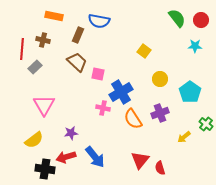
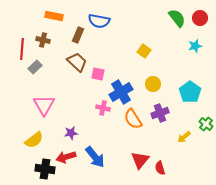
red circle: moved 1 px left, 2 px up
cyan star: rotated 16 degrees counterclockwise
yellow circle: moved 7 px left, 5 px down
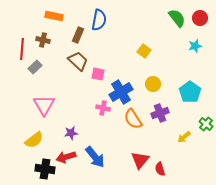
blue semicircle: moved 1 px up; rotated 90 degrees counterclockwise
brown trapezoid: moved 1 px right, 1 px up
red semicircle: moved 1 px down
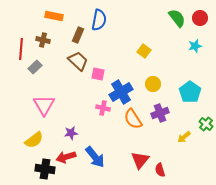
red line: moved 1 px left
red semicircle: moved 1 px down
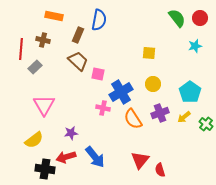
yellow square: moved 5 px right, 2 px down; rotated 32 degrees counterclockwise
yellow arrow: moved 20 px up
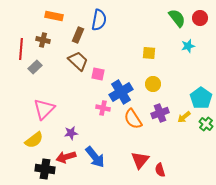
cyan star: moved 7 px left
cyan pentagon: moved 11 px right, 6 px down
pink triangle: moved 4 px down; rotated 15 degrees clockwise
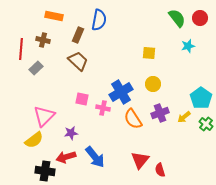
gray rectangle: moved 1 px right, 1 px down
pink square: moved 16 px left, 25 px down
pink triangle: moved 7 px down
black cross: moved 2 px down
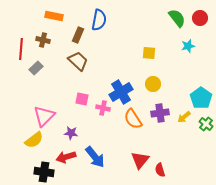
purple cross: rotated 12 degrees clockwise
purple star: rotated 16 degrees clockwise
black cross: moved 1 px left, 1 px down
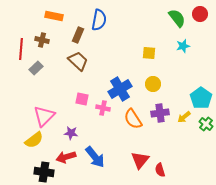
red circle: moved 4 px up
brown cross: moved 1 px left
cyan star: moved 5 px left
blue cross: moved 1 px left, 3 px up
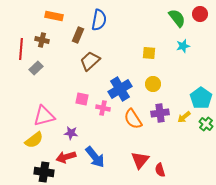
brown trapezoid: moved 12 px right; rotated 85 degrees counterclockwise
pink triangle: rotated 30 degrees clockwise
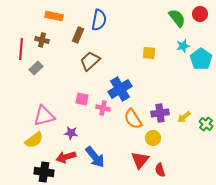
yellow circle: moved 54 px down
cyan pentagon: moved 39 px up
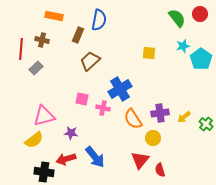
red arrow: moved 2 px down
